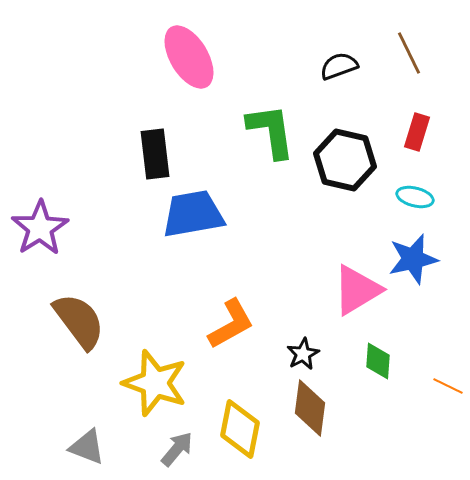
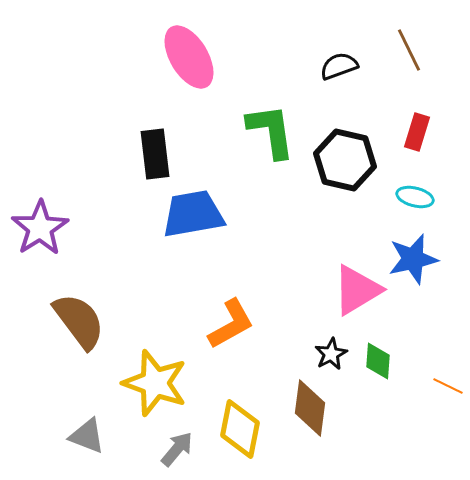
brown line: moved 3 px up
black star: moved 28 px right
gray triangle: moved 11 px up
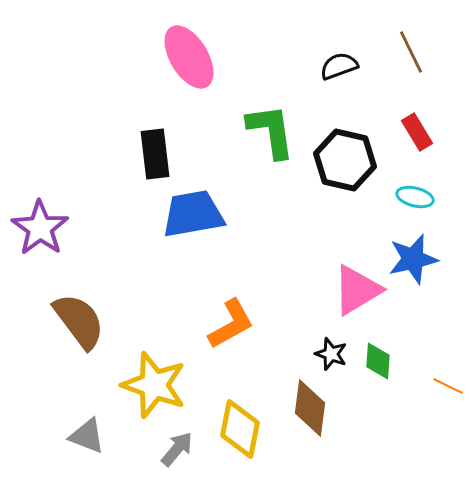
brown line: moved 2 px right, 2 px down
red rectangle: rotated 48 degrees counterclockwise
purple star: rotated 4 degrees counterclockwise
black star: rotated 24 degrees counterclockwise
yellow star: moved 1 px left, 2 px down
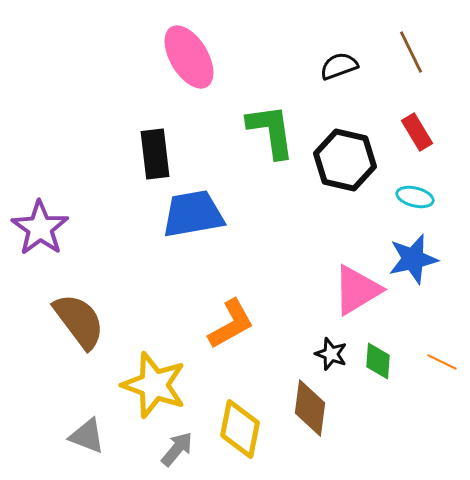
orange line: moved 6 px left, 24 px up
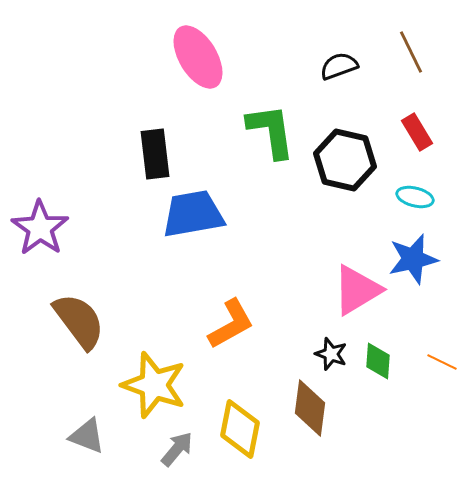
pink ellipse: moved 9 px right
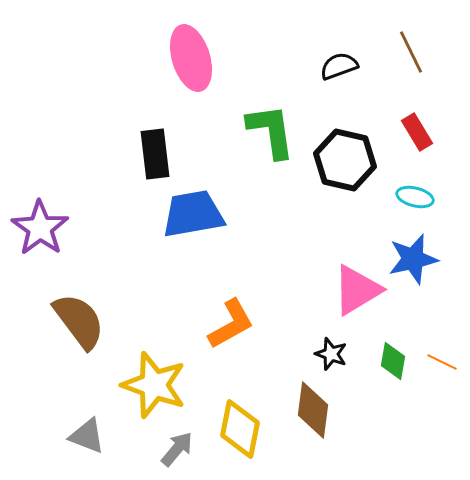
pink ellipse: moved 7 px left, 1 px down; rotated 14 degrees clockwise
green diamond: moved 15 px right; rotated 6 degrees clockwise
brown diamond: moved 3 px right, 2 px down
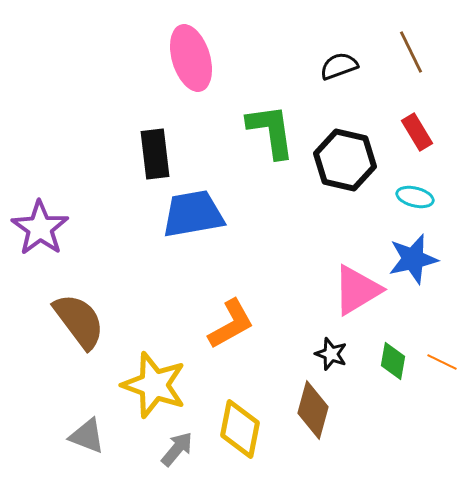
brown diamond: rotated 8 degrees clockwise
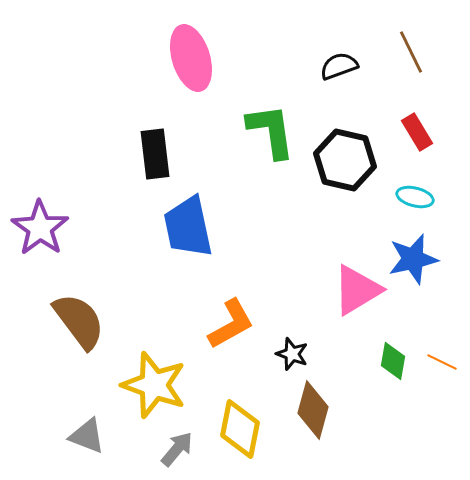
blue trapezoid: moved 5 px left, 13 px down; rotated 92 degrees counterclockwise
black star: moved 39 px left
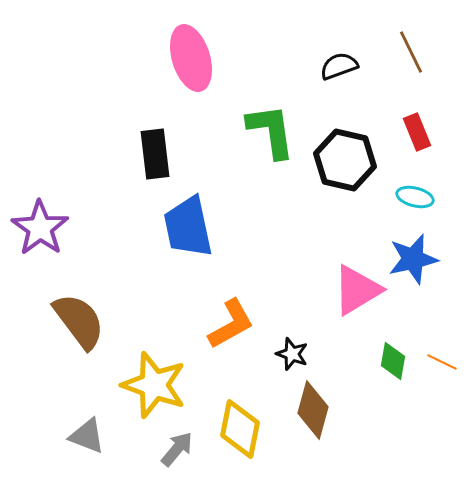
red rectangle: rotated 9 degrees clockwise
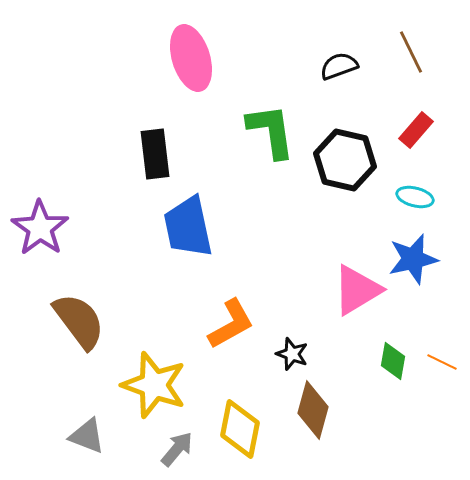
red rectangle: moved 1 px left, 2 px up; rotated 63 degrees clockwise
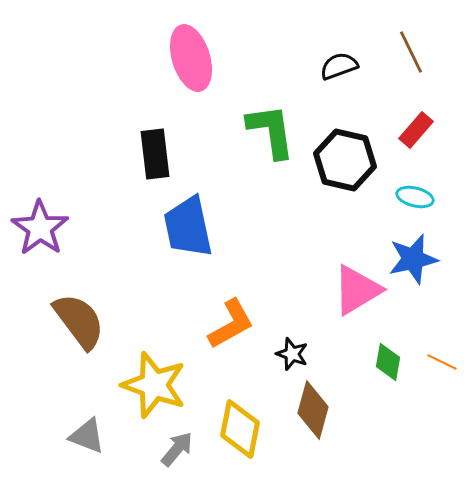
green diamond: moved 5 px left, 1 px down
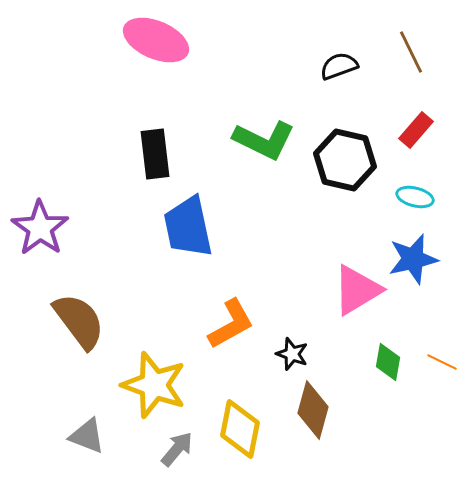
pink ellipse: moved 35 px left, 18 px up; rotated 50 degrees counterclockwise
green L-shape: moved 7 px left, 9 px down; rotated 124 degrees clockwise
